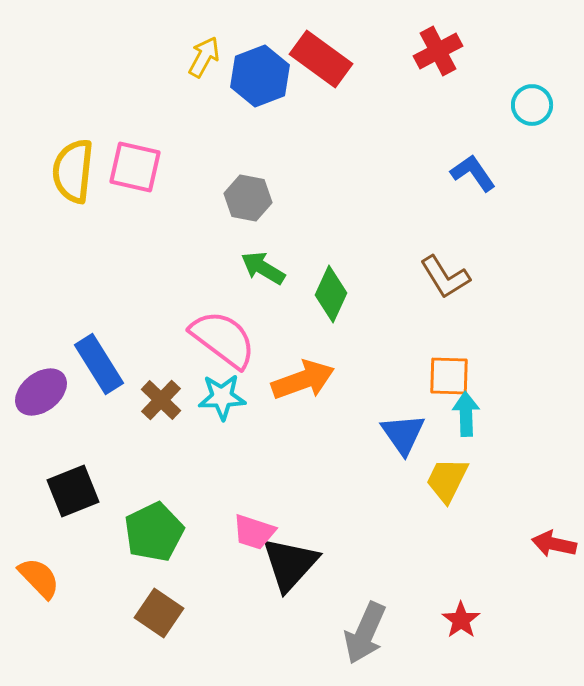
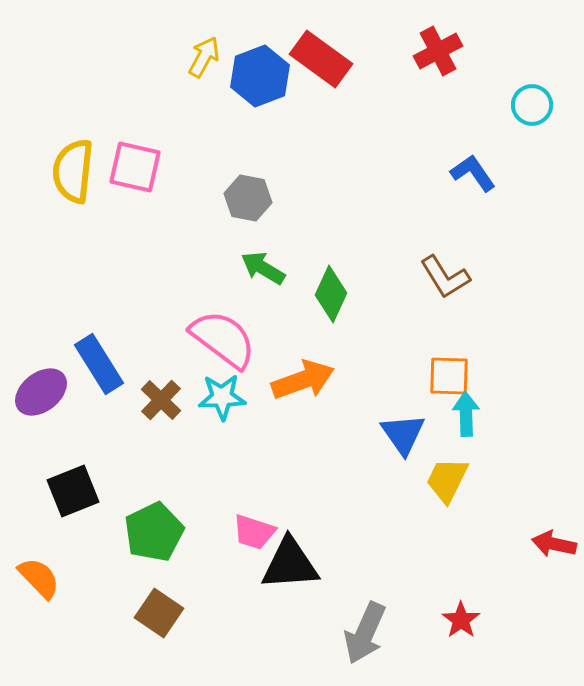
black triangle: rotated 44 degrees clockwise
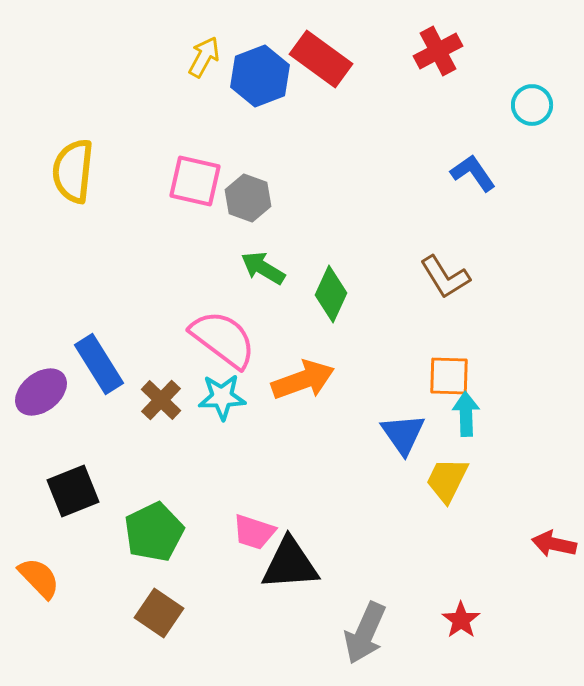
pink square: moved 60 px right, 14 px down
gray hexagon: rotated 9 degrees clockwise
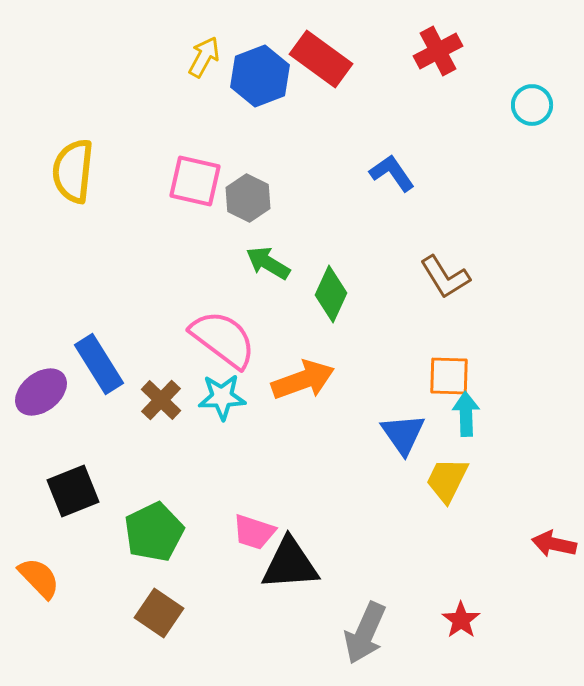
blue L-shape: moved 81 px left
gray hexagon: rotated 6 degrees clockwise
green arrow: moved 5 px right, 5 px up
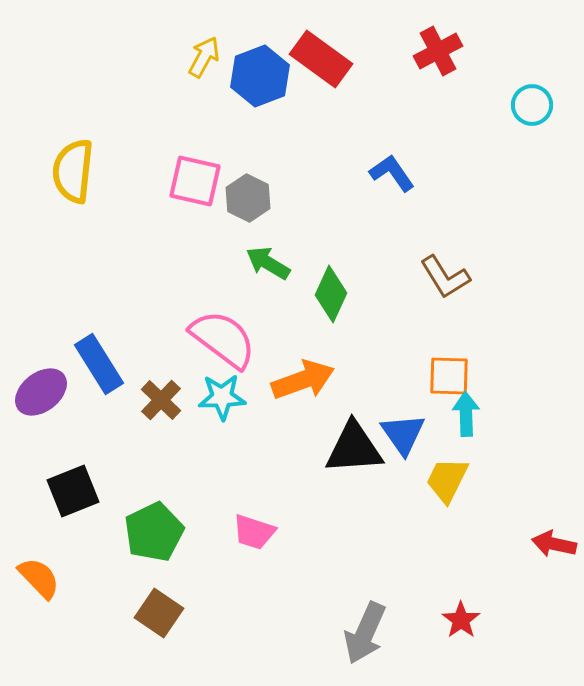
black triangle: moved 64 px right, 116 px up
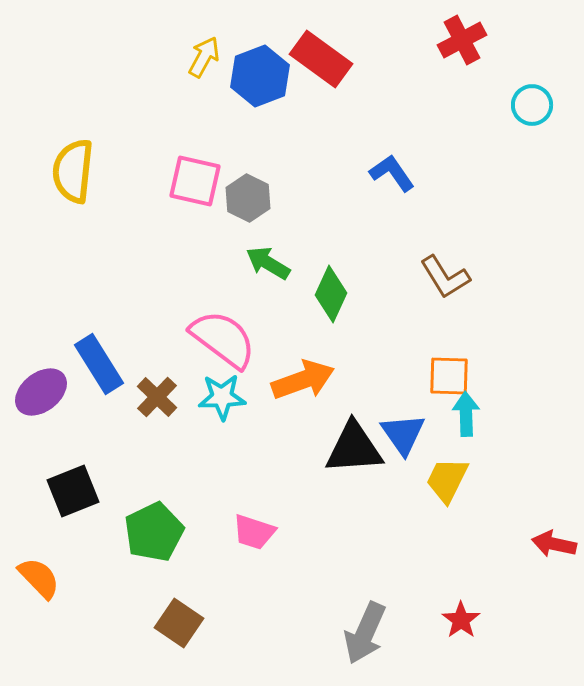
red cross: moved 24 px right, 11 px up
brown cross: moved 4 px left, 3 px up
brown square: moved 20 px right, 10 px down
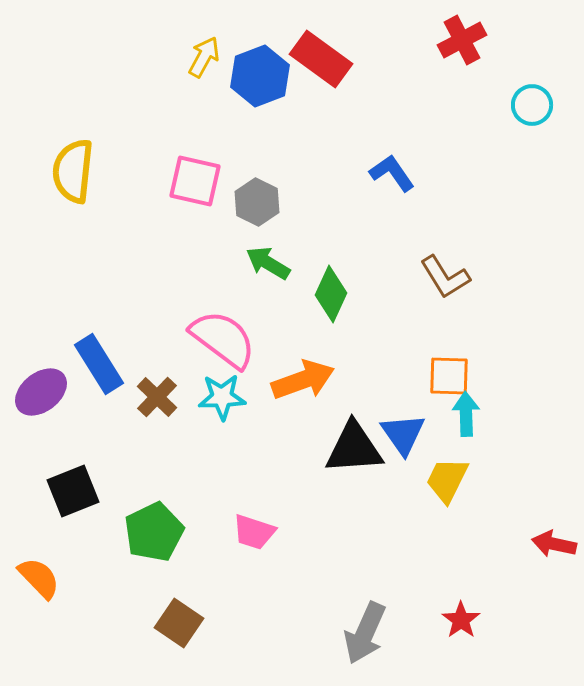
gray hexagon: moved 9 px right, 4 px down
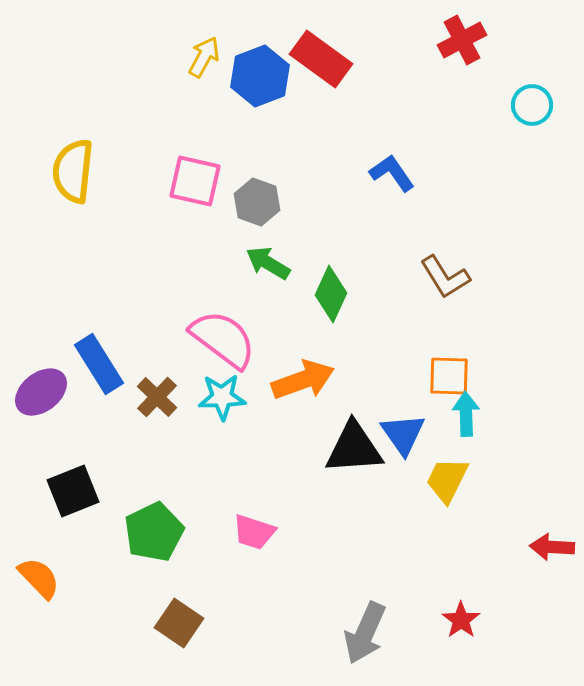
gray hexagon: rotated 6 degrees counterclockwise
red arrow: moved 2 px left, 3 px down; rotated 9 degrees counterclockwise
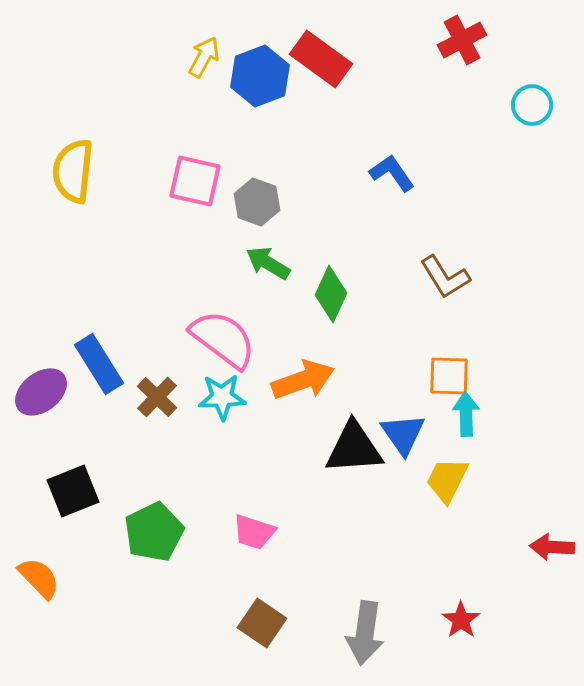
brown square: moved 83 px right
gray arrow: rotated 16 degrees counterclockwise
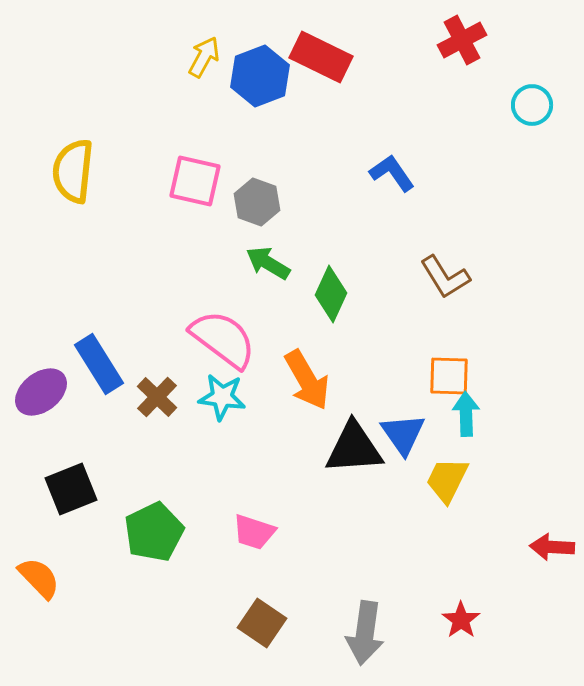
red rectangle: moved 2 px up; rotated 10 degrees counterclockwise
orange arrow: moved 4 px right; rotated 80 degrees clockwise
cyan star: rotated 9 degrees clockwise
black square: moved 2 px left, 2 px up
